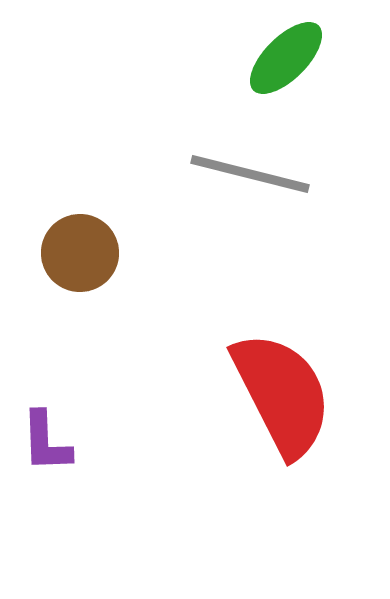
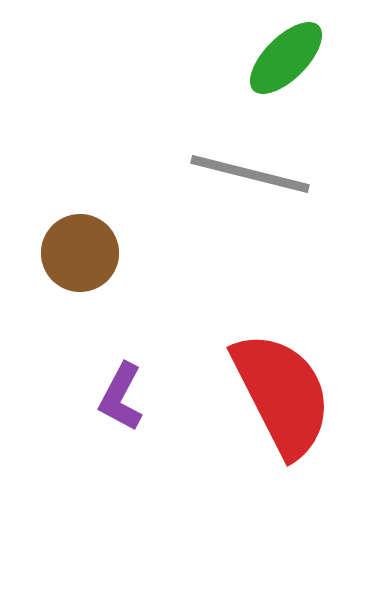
purple L-shape: moved 75 px right, 45 px up; rotated 30 degrees clockwise
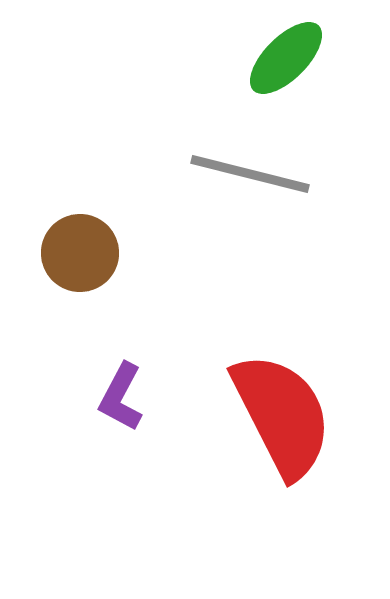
red semicircle: moved 21 px down
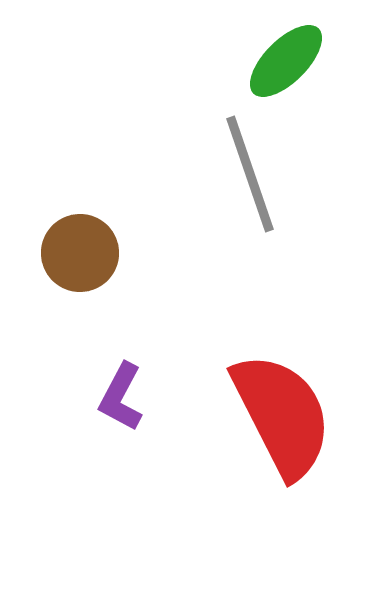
green ellipse: moved 3 px down
gray line: rotated 57 degrees clockwise
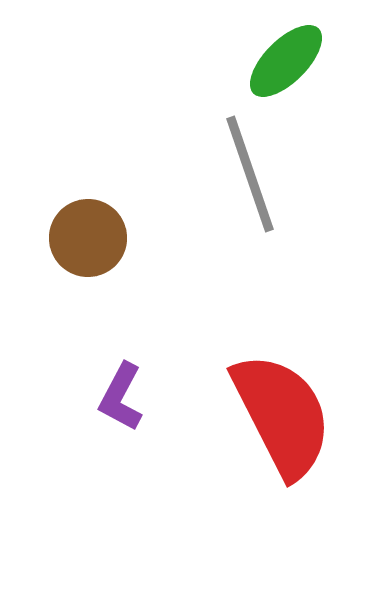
brown circle: moved 8 px right, 15 px up
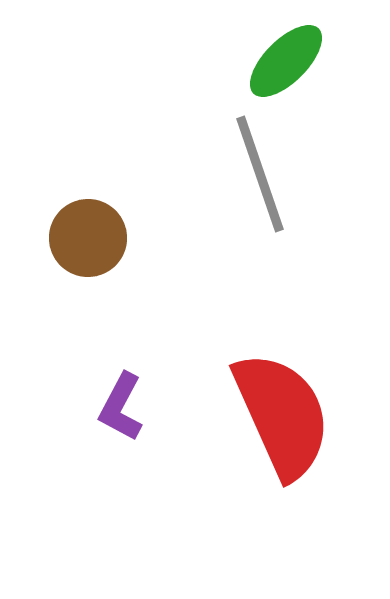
gray line: moved 10 px right
purple L-shape: moved 10 px down
red semicircle: rotated 3 degrees clockwise
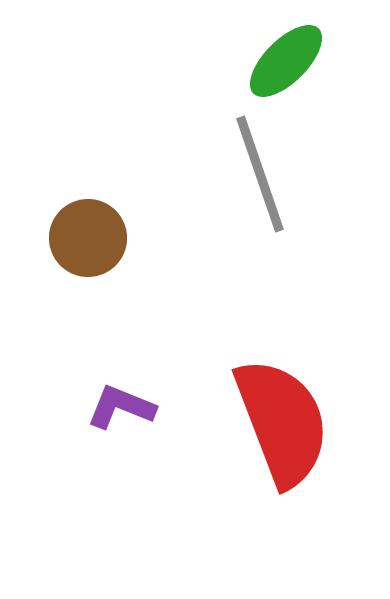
purple L-shape: rotated 84 degrees clockwise
red semicircle: moved 7 px down; rotated 3 degrees clockwise
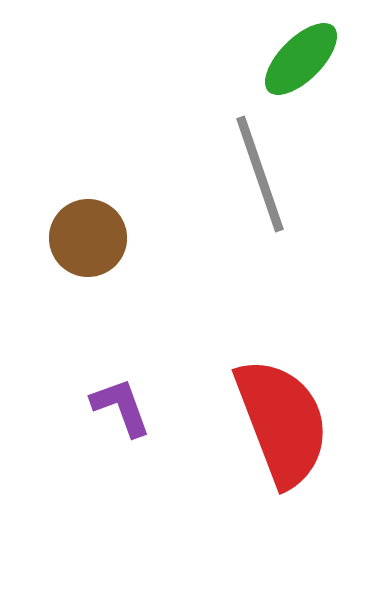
green ellipse: moved 15 px right, 2 px up
purple L-shape: rotated 48 degrees clockwise
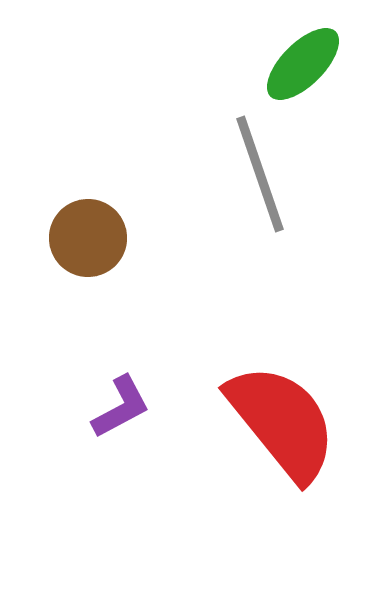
green ellipse: moved 2 px right, 5 px down
purple L-shape: rotated 82 degrees clockwise
red semicircle: rotated 18 degrees counterclockwise
